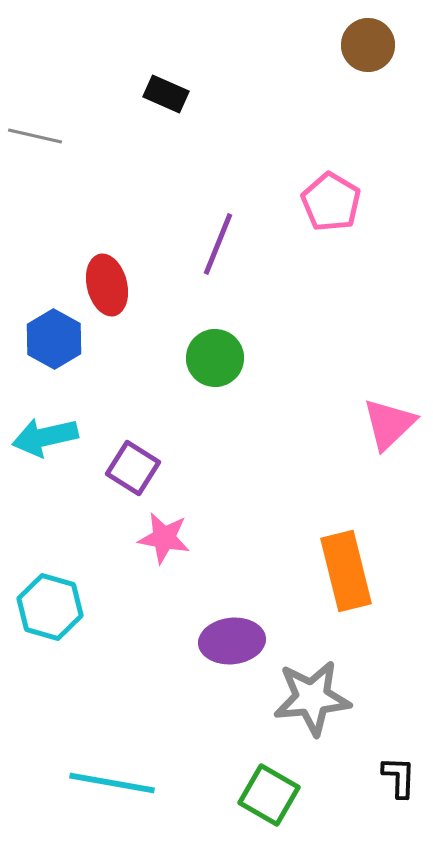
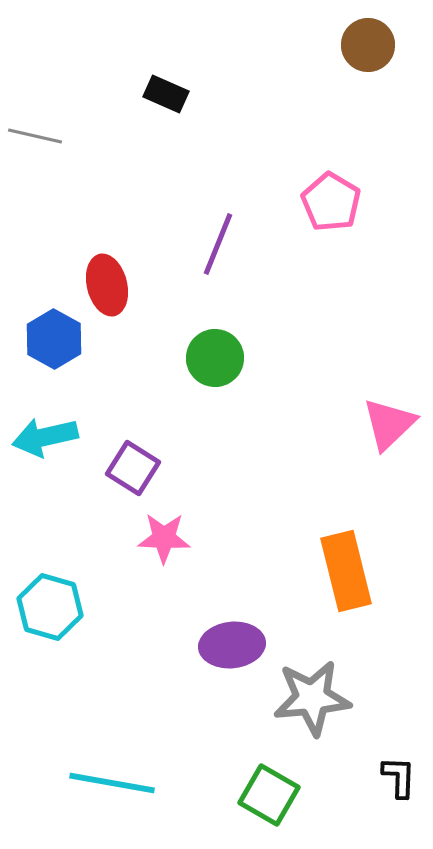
pink star: rotated 8 degrees counterclockwise
purple ellipse: moved 4 px down
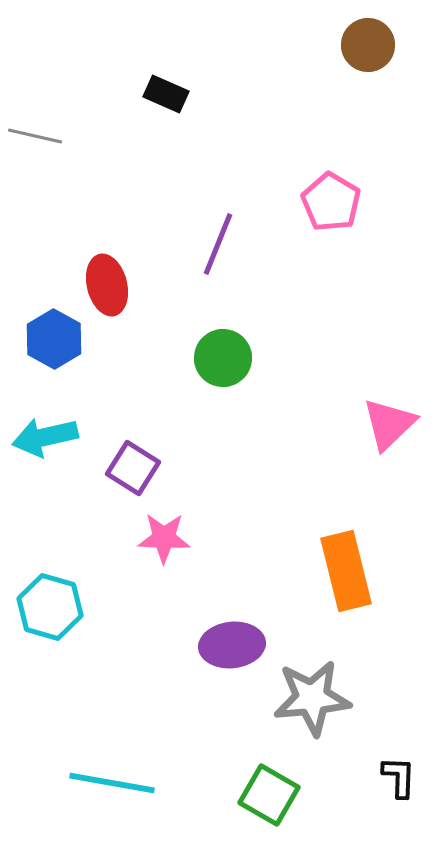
green circle: moved 8 px right
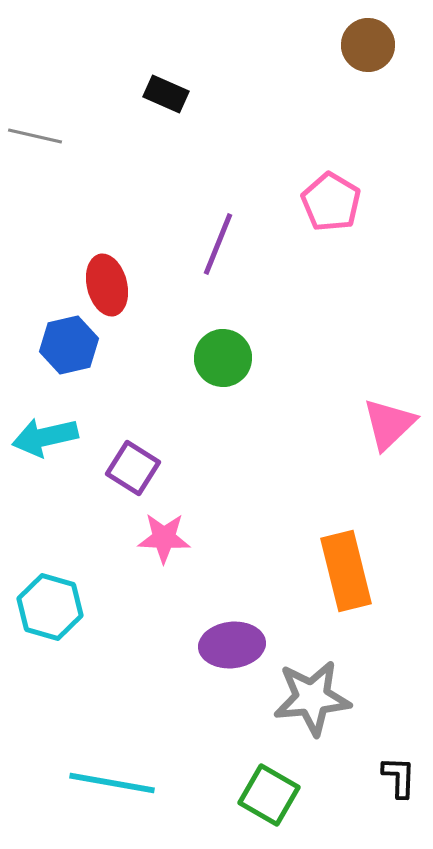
blue hexagon: moved 15 px right, 6 px down; rotated 18 degrees clockwise
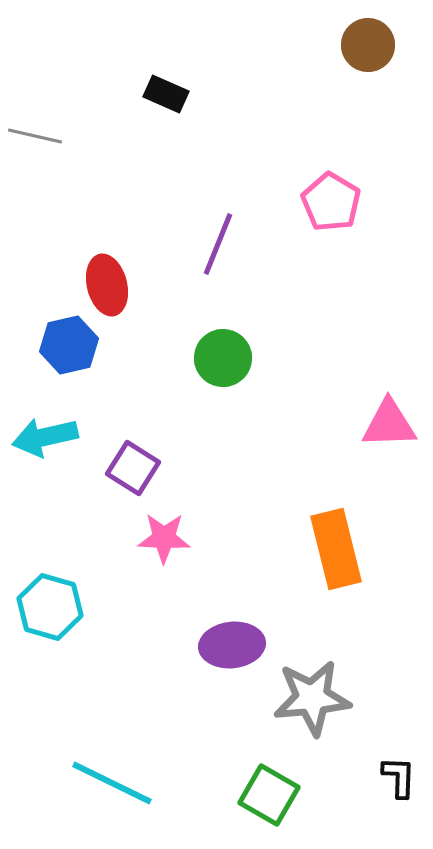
pink triangle: rotated 42 degrees clockwise
orange rectangle: moved 10 px left, 22 px up
cyan line: rotated 16 degrees clockwise
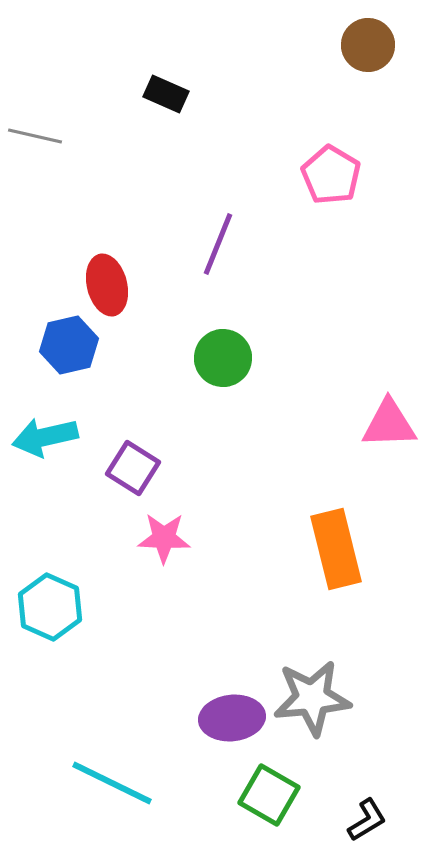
pink pentagon: moved 27 px up
cyan hexagon: rotated 8 degrees clockwise
purple ellipse: moved 73 px down
black L-shape: moved 32 px left, 43 px down; rotated 57 degrees clockwise
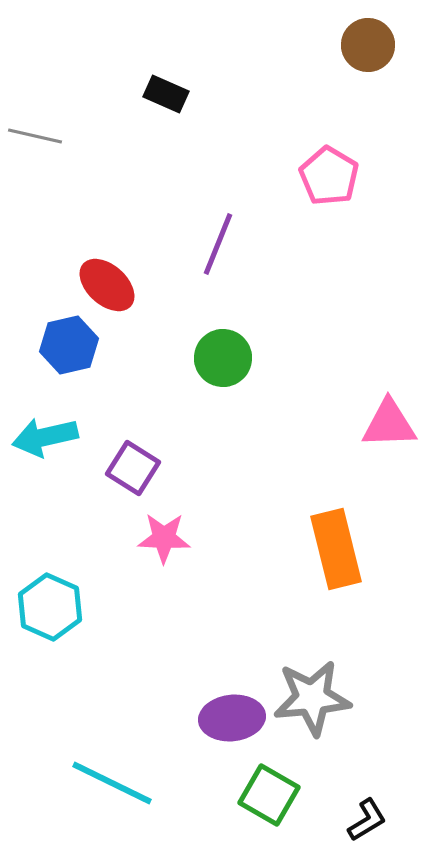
pink pentagon: moved 2 px left, 1 px down
red ellipse: rotated 34 degrees counterclockwise
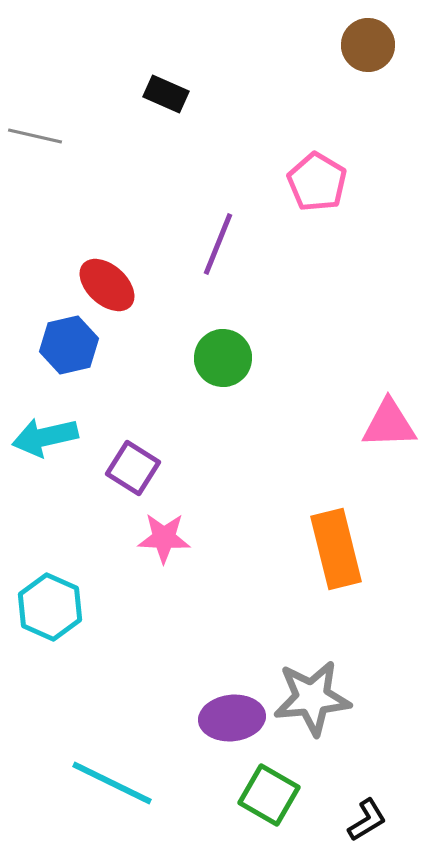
pink pentagon: moved 12 px left, 6 px down
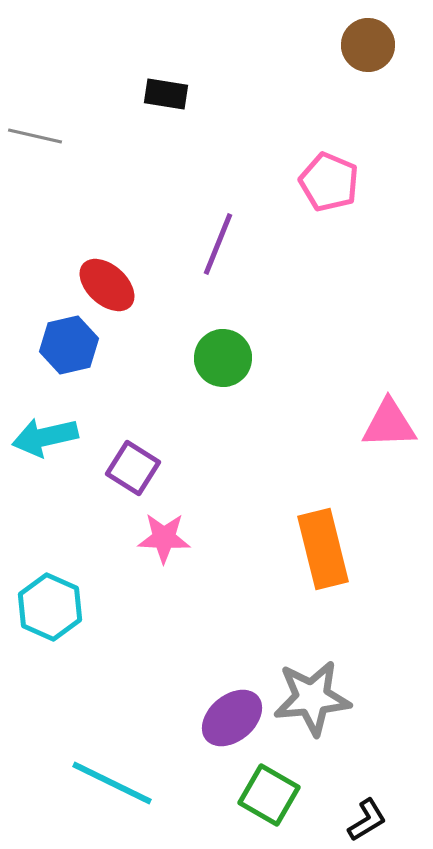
black rectangle: rotated 15 degrees counterclockwise
pink pentagon: moved 12 px right; rotated 8 degrees counterclockwise
orange rectangle: moved 13 px left
purple ellipse: rotated 34 degrees counterclockwise
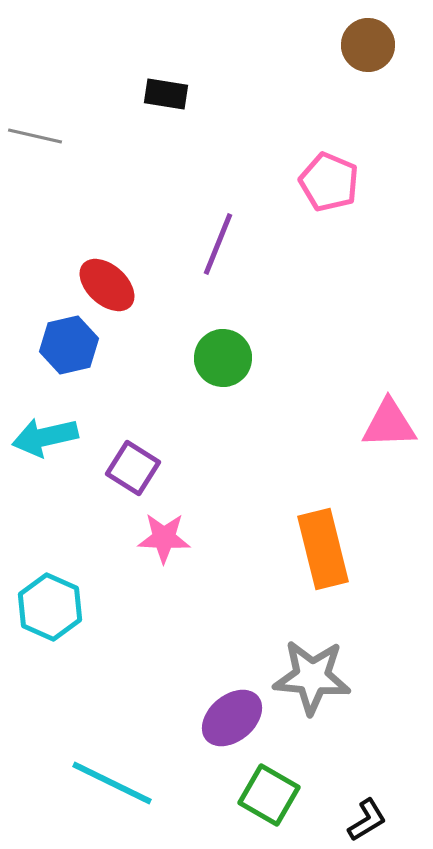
gray star: moved 21 px up; rotated 10 degrees clockwise
